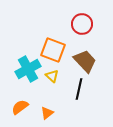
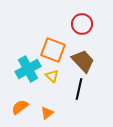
brown trapezoid: moved 2 px left
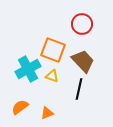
yellow triangle: rotated 24 degrees counterclockwise
orange triangle: rotated 16 degrees clockwise
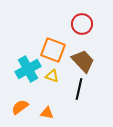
orange triangle: rotated 32 degrees clockwise
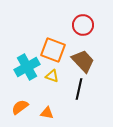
red circle: moved 1 px right, 1 px down
cyan cross: moved 1 px left, 2 px up
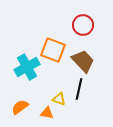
yellow triangle: moved 7 px right, 23 px down
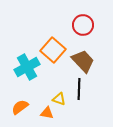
orange square: rotated 20 degrees clockwise
black line: rotated 10 degrees counterclockwise
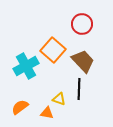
red circle: moved 1 px left, 1 px up
cyan cross: moved 1 px left, 1 px up
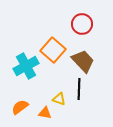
orange triangle: moved 2 px left
